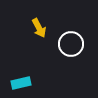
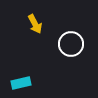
yellow arrow: moved 4 px left, 4 px up
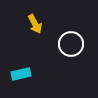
cyan rectangle: moved 9 px up
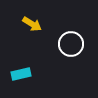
yellow arrow: moved 3 px left; rotated 30 degrees counterclockwise
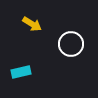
cyan rectangle: moved 2 px up
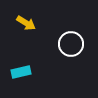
yellow arrow: moved 6 px left, 1 px up
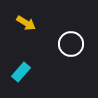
cyan rectangle: rotated 36 degrees counterclockwise
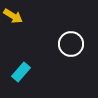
yellow arrow: moved 13 px left, 7 px up
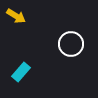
yellow arrow: moved 3 px right
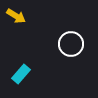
cyan rectangle: moved 2 px down
